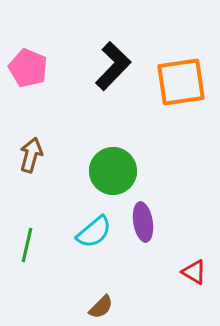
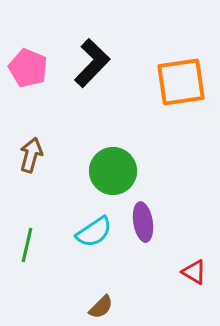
black L-shape: moved 21 px left, 3 px up
cyan semicircle: rotated 6 degrees clockwise
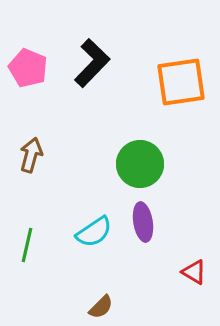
green circle: moved 27 px right, 7 px up
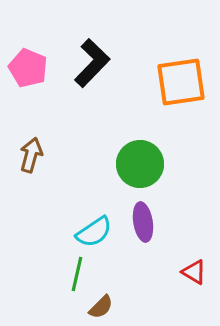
green line: moved 50 px right, 29 px down
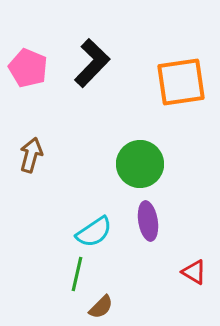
purple ellipse: moved 5 px right, 1 px up
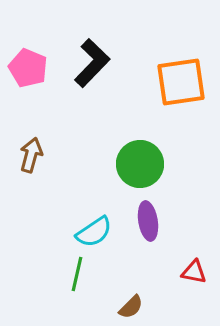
red triangle: rotated 20 degrees counterclockwise
brown semicircle: moved 30 px right
